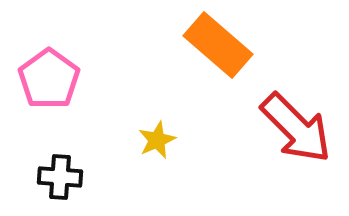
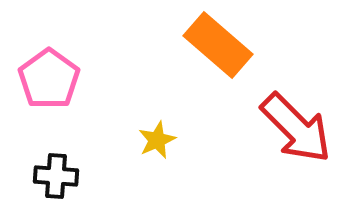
black cross: moved 4 px left, 1 px up
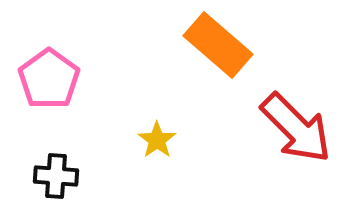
yellow star: rotated 12 degrees counterclockwise
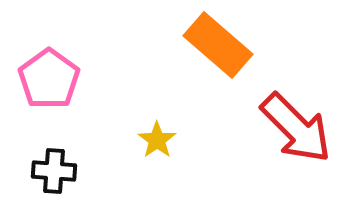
black cross: moved 2 px left, 5 px up
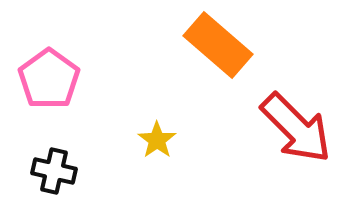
black cross: rotated 9 degrees clockwise
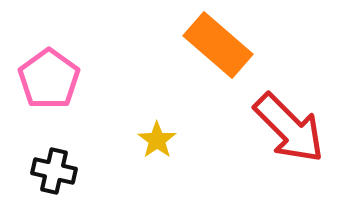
red arrow: moved 7 px left
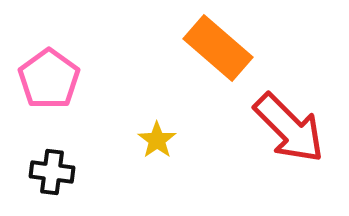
orange rectangle: moved 3 px down
black cross: moved 2 px left, 1 px down; rotated 6 degrees counterclockwise
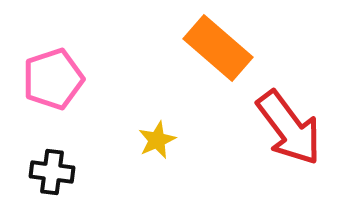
pink pentagon: moved 4 px right; rotated 18 degrees clockwise
red arrow: rotated 8 degrees clockwise
yellow star: rotated 12 degrees clockwise
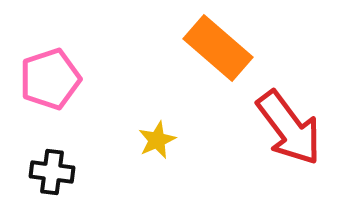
pink pentagon: moved 3 px left
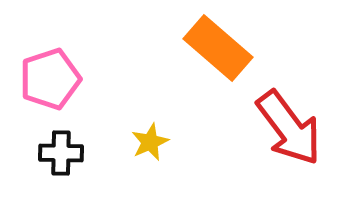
yellow star: moved 7 px left, 2 px down
black cross: moved 9 px right, 19 px up; rotated 6 degrees counterclockwise
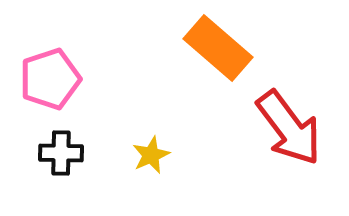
yellow star: moved 1 px right, 13 px down
